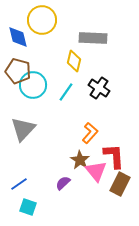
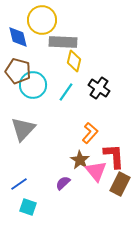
gray rectangle: moved 30 px left, 4 px down
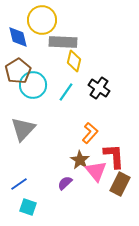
brown pentagon: rotated 25 degrees clockwise
purple semicircle: moved 2 px right
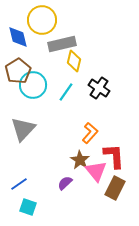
gray rectangle: moved 1 px left, 2 px down; rotated 16 degrees counterclockwise
brown rectangle: moved 5 px left, 4 px down
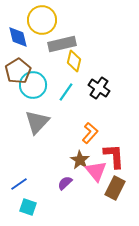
gray triangle: moved 14 px right, 7 px up
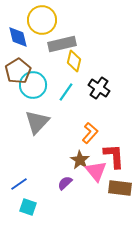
brown rectangle: moved 5 px right; rotated 70 degrees clockwise
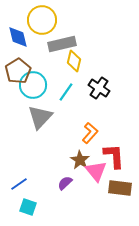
gray triangle: moved 3 px right, 5 px up
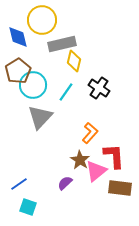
pink triangle: rotated 30 degrees clockwise
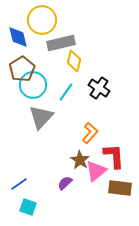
gray rectangle: moved 1 px left, 1 px up
brown pentagon: moved 4 px right, 2 px up
gray triangle: moved 1 px right
